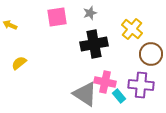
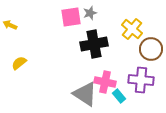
pink square: moved 14 px right
brown circle: moved 5 px up
purple cross: moved 5 px up
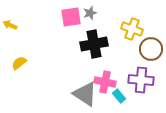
yellow cross: rotated 20 degrees counterclockwise
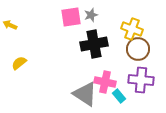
gray star: moved 1 px right, 2 px down
brown circle: moved 13 px left
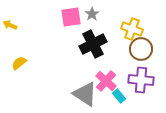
gray star: moved 1 px right, 1 px up; rotated 16 degrees counterclockwise
black cross: moved 1 px left; rotated 16 degrees counterclockwise
brown circle: moved 3 px right
pink cross: moved 1 px right, 1 px up; rotated 30 degrees clockwise
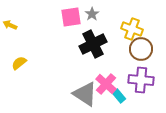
pink cross: moved 3 px down
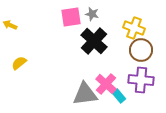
gray star: rotated 24 degrees counterclockwise
yellow cross: moved 2 px right, 1 px up
black cross: moved 1 px right, 3 px up; rotated 20 degrees counterclockwise
brown circle: moved 1 px down
gray triangle: rotated 40 degrees counterclockwise
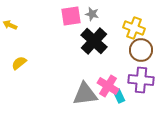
pink square: moved 1 px up
pink cross: moved 2 px right, 2 px down; rotated 10 degrees counterclockwise
cyan rectangle: rotated 16 degrees clockwise
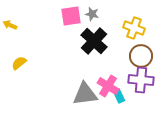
brown circle: moved 6 px down
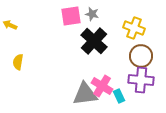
yellow semicircle: moved 1 px left, 1 px up; rotated 42 degrees counterclockwise
pink cross: moved 6 px left
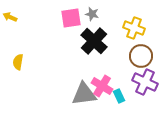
pink square: moved 2 px down
yellow arrow: moved 8 px up
purple cross: moved 4 px right, 2 px down; rotated 20 degrees clockwise
gray triangle: moved 1 px left
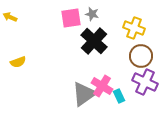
yellow semicircle: rotated 119 degrees counterclockwise
gray triangle: rotated 28 degrees counterclockwise
